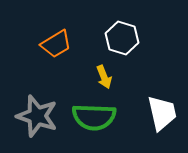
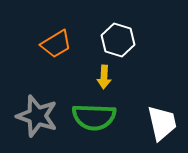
white hexagon: moved 4 px left, 2 px down
yellow arrow: rotated 25 degrees clockwise
white trapezoid: moved 10 px down
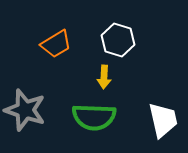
gray star: moved 12 px left, 6 px up
white trapezoid: moved 1 px right, 3 px up
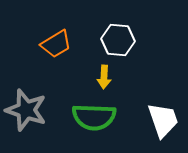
white hexagon: rotated 12 degrees counterclockwise
gray star: moved 1 px right
white trapezoid: rotated 6 degrees counterclockwise
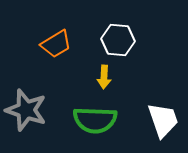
green semicircle: moved 1 px right, 3 px down
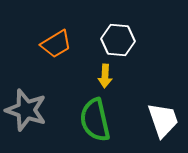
yellow arrow: moved 1 px right, 1 px up
green semicircle: rotated 75 degrees clockwise
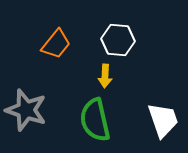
orange trapezoid: rotated 20 degrees counterclockwise
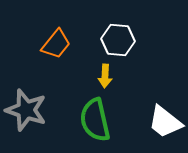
white trapezoid: moved 2 px right, 2 px down; rotated 147 degrees clockwise
